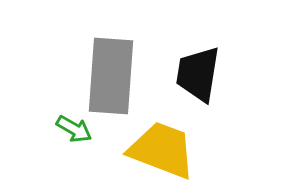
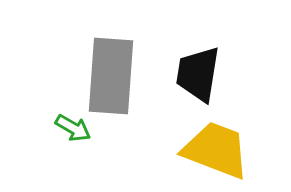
green arrow: moved 1 px left, 1 px up
yellow trapezoid: moved 54 px right
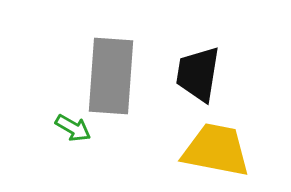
yellow trapezoid: rotated 10 degrees counterclockwise
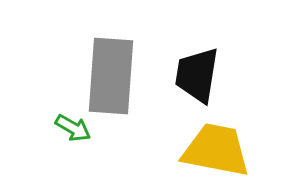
black trapezoid: moved 1 px left, 1 px down
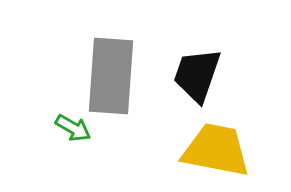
black trapezoid: rotated 10 degrees clockwise
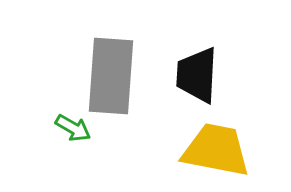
black trapezoid: rotated 16 degrees counterclockwise
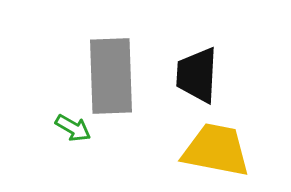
gray rectangle: rotated 6 degrees counterclockwise
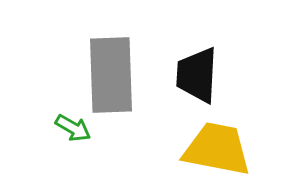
gray rectangle: moved 1 px up
yellow trapezoid: moved 1 px right, 1 px up
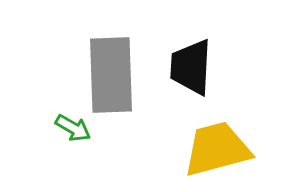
black trapezoid: moved 6 px left, 8 px up
yellow trapezoid: rotated 26 degrees counterclockwise
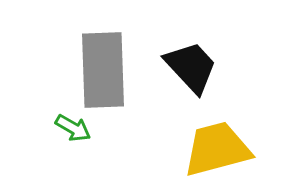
black trapezoid: rotated 134 degrees clockwise
gray rectangle: moved 8 px left, 5 px up
